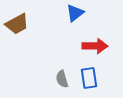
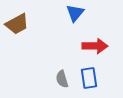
blue triangle: rotated 12 degrees counterclockwise
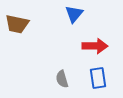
blue triangle: moved 1 px left, 1 px down
brown trapezoid: rotated 40 degrees clockwise
blue rectangle: moved 9 px right
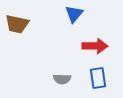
gray semicircle: rotated 72 degrees counterclockwise
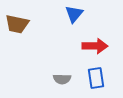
blue rectangle: moved 2 px left
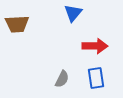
blue triangle: moved 1 px left, 1 px up
brown trapezoid: rotated 15 degrees counterclockwise
gray semicircle: rotated 66 degrees counterclockwise
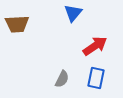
red arrow: rotated 35 degrees counterclockwise
blue rectangle: rotated 20 degrees clockwise
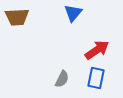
brown trapezoid: moved 7 px up
red arrow: moved 2 px right, 4 px down
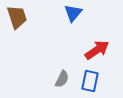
brown trapezoid: rotated 105 degrees counterclockwise
blue rectangle: moved 6 px left, 3 px down
